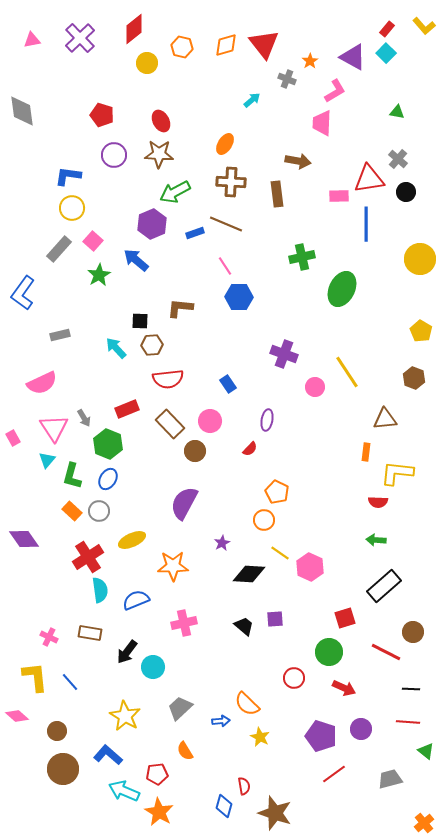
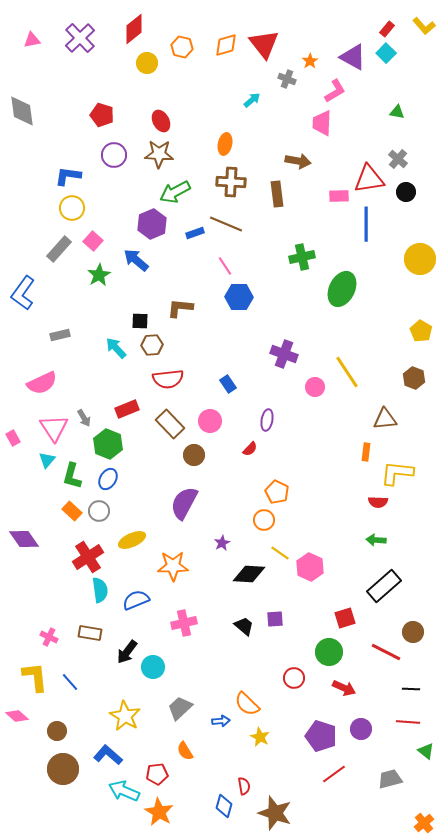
orange ellipse at (225, 144): rotated 20 degrees counterclockwise
brown circle at (195, 451): moved 1 px left, 4 px down
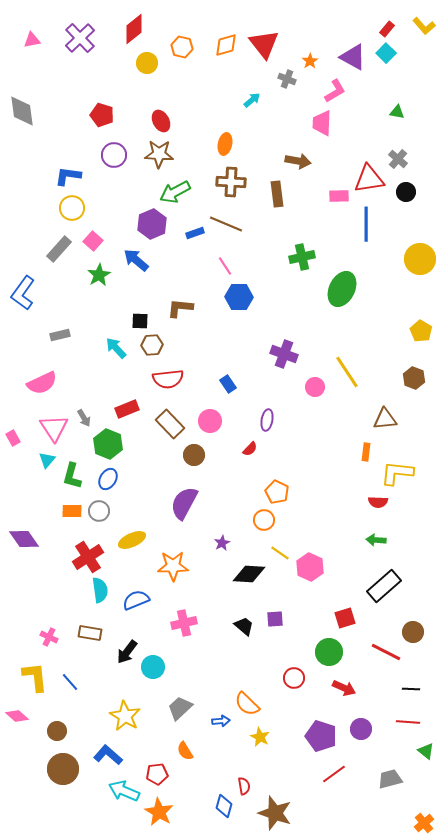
orange rectangle at (72, 511): rotated 42 degrees counterclockwise
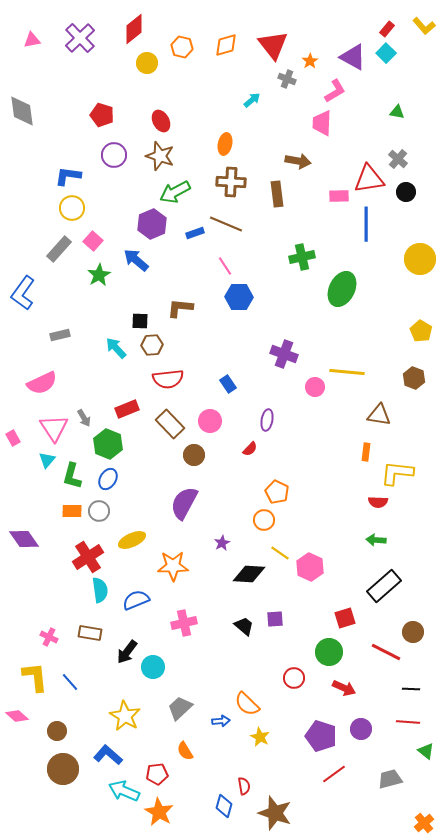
red triangle at (264, 44): moved 9 px right, 1 px down
brown star at (159, 154): moved 1 px right, 2 px down; rotated 16 degrees clockwise
yellow line at (347, 372): rotated 52 degrees counterclockwise
brown triangle at (385, 419): moved 6 px left, 4 px up; rotated 15 degrees clockwise
